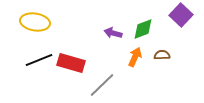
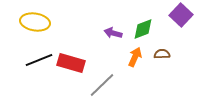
brown semicircle: moved 1 px up
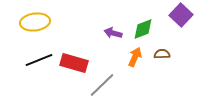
yellow ellipse: rotated 16 degrees counterclockwise
red rectangle: moved 3 px right
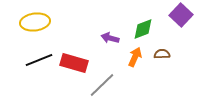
purple arrow: moved 3 px left, 5 px down
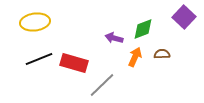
purple square: moved 3 px right, 2 px down
purple arrow: moved 4 px right
black line: moved 1 px up
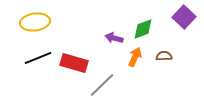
brown semicircle: moved 2 px right, 2 px down
black line: moved 1 px left, 1 px up
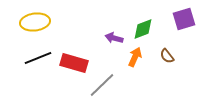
purple square: moved 2 px down; rotated 30 degrees clockwise
brown semicircle: moved 3 px right; rotated 126 degrees counterclockwise
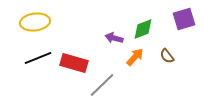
orange arrow: rotated 18 degrees clockwise
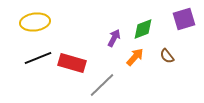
purple arrow: rotated 102 degrees clockwise
red rectangle: moved 2 px left
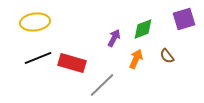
orange arrow: moved 1 px right, 2 px down; rotated 18 degrees counterclockwise
